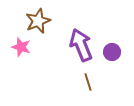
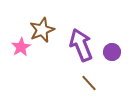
brown star: moved 4 px right, 9 px down
pink star: rotated 24 degrees clockwise
brown line: moved 1 px right, 1 px down; rotated 24 degrees counterclockwise
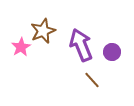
brown star: moved 1 px right, 1 px down
brown line: moved 3 px right, 3 px up
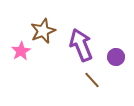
pink star: moved 4 px down
purple circle: moved 4 px right, 5 px down
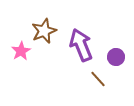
brown star: moved 1 px right
brown line: moved 6 px right, 1 px up
